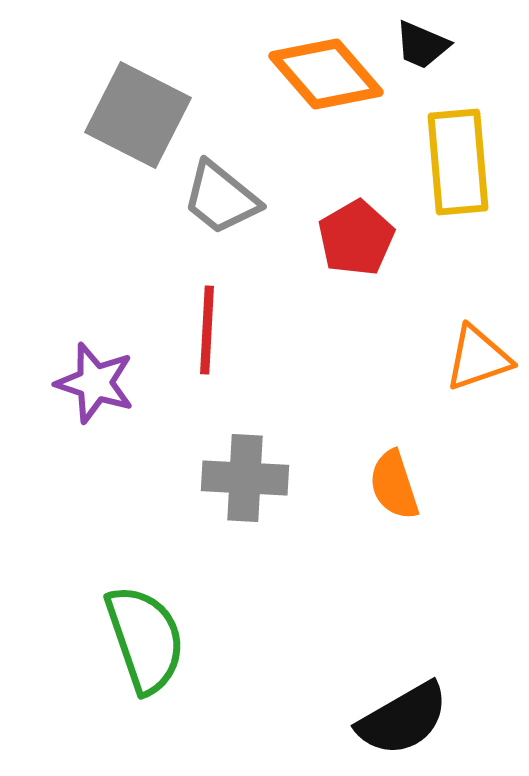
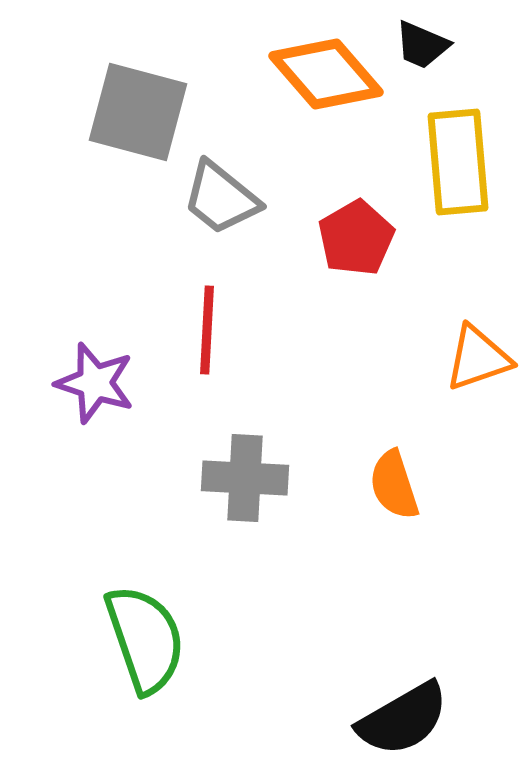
gray square: moved 3 px up; rotated 12 degrees counterclockwise
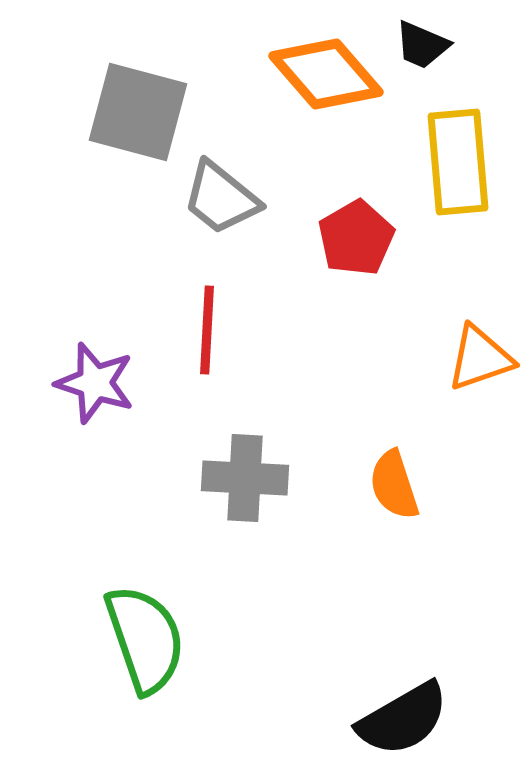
orange triangle: moved 2 px right
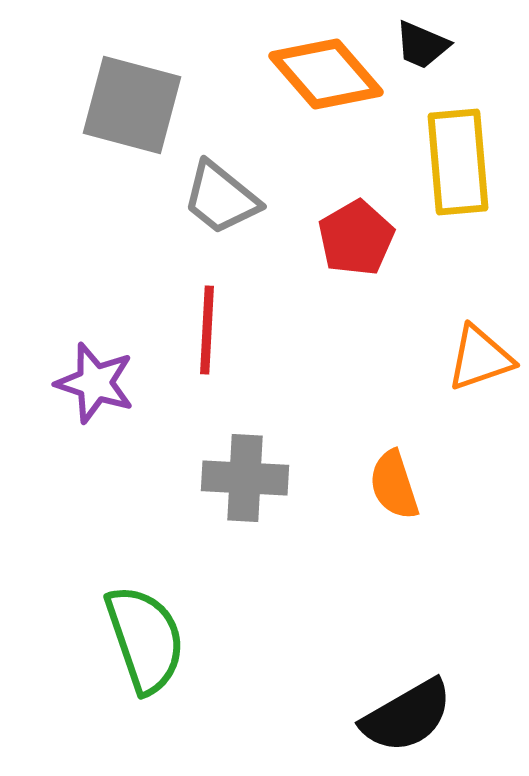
gray square: moved 6 px left, 7 px up
black semicircle: moved 4 px right, 3 px up
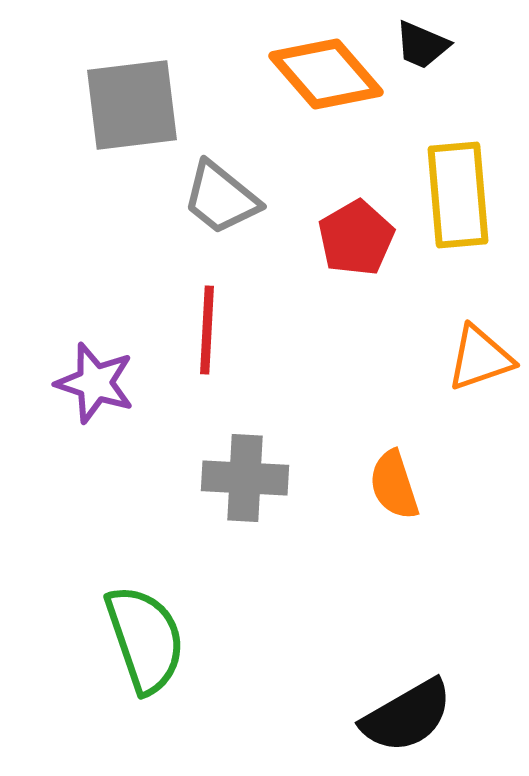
gray square: rotated 22 degrees counterclockwise
yellow rectangle: moved 33 px down
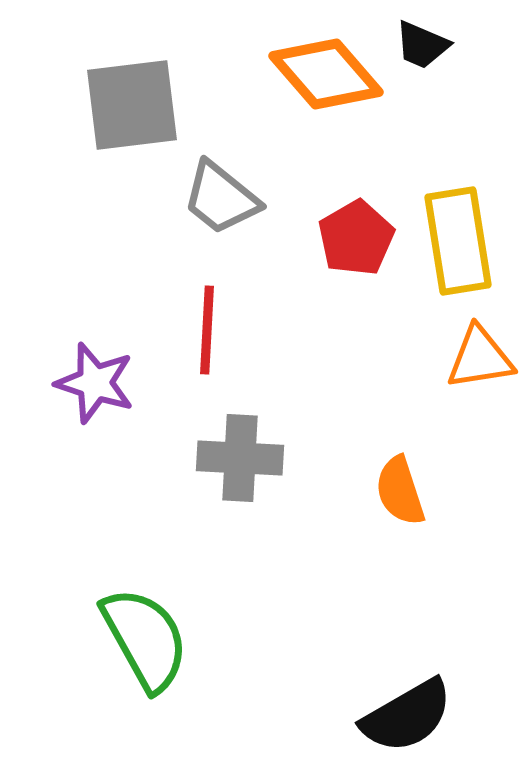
yellow rectangle: moved 46 px down; rotated 4 degrees counterclockwise
orange triangle: rotated 10 degrees clockwise
gray cross: moved 5 px left, 20 px up
orange semicircle: moved 6 px right, 6 px down
green semicircle: rotated 10 degrees counterclockwise
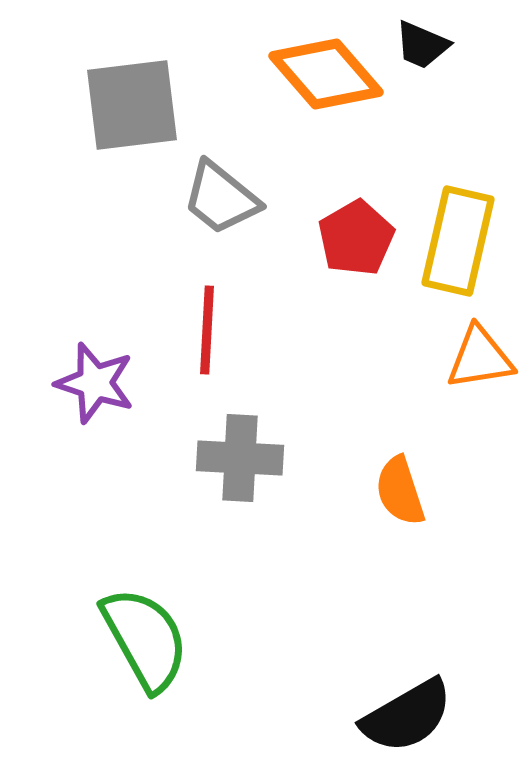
yellow rectangle: rotated 22 degrees clockwise
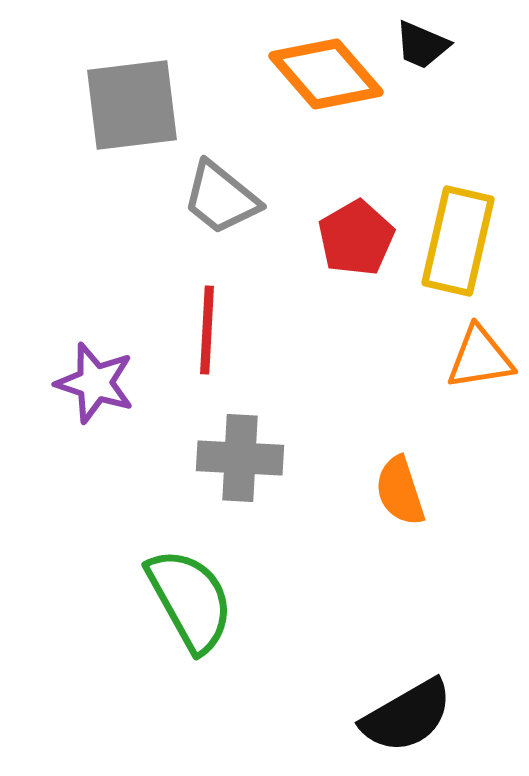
green semicircle: moved 45 px right, 39 px up
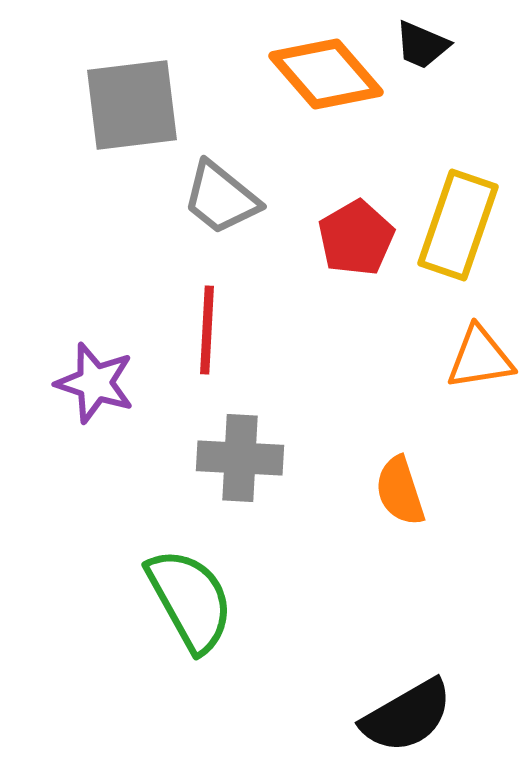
yellow rectangle: moved 16 px up; rotated 6 degrees clockwise
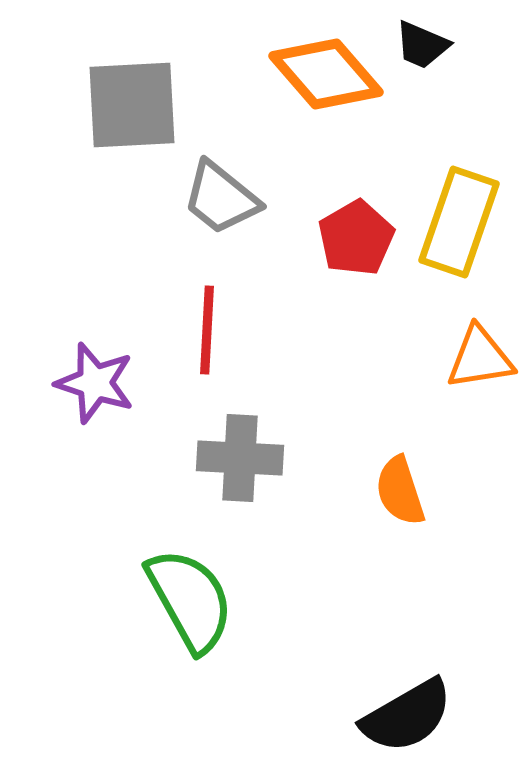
gray square: rotated 4 degrees clockwise
yellow rectangle: moved 1 px right, 3 px up
